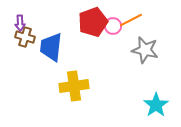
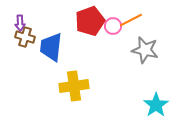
red pentagon: moved 3 px left, 1 px up
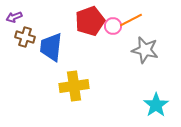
purple arrow: moved 6 px left, 6 px up; rotated 70 degrees clockwise
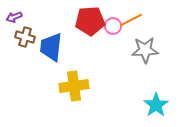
red pentagon: rotated 16 degrees clockwise
gray star: rotated 16 degrees counterclockwise
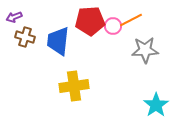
blue trapezoid: moved 7 px right, 6 px up
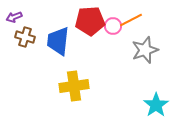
gray star: rotated 16 degrees counterclockwise
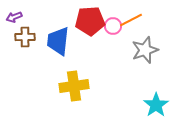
brown cross: rotated 18 degrees counterclockwise
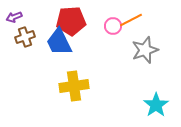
red pentagon: moved 19 px left
brown cross: rotated 18 degrees counterclockwise
blue trapezoid: moved 1 px right, 1 px down; rotated 32 degrees counterclockwise
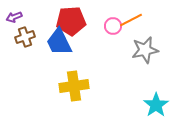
gray star: rotated 8 degrees clockwise
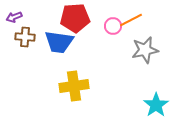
red pentagon: moved 4 px right, 3 px up
brown cross: rotated 24 degrees clockwise
blue trapezoid: rotated 56 degrees counterclockwise
